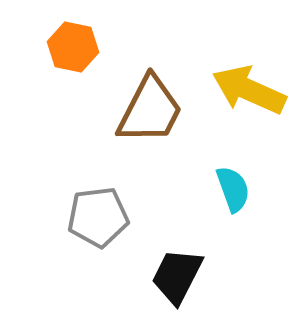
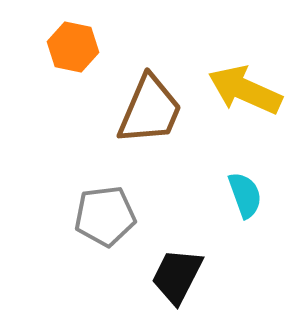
yellow arrow: moved 4 px left
brown trapezoid: rotated 4 degrees counterclockwise
cyan semicircle: moved 12 px right, 6 px down
gray pentagon: moved 7 px right, 1 px up
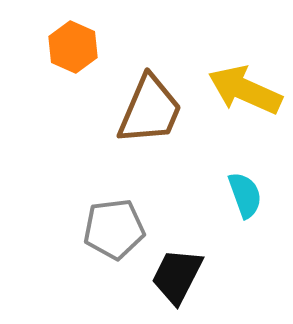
orange hexagon: rotated 12 degrees clockwise
gray pentagon: moved 9 px right, 13 px down
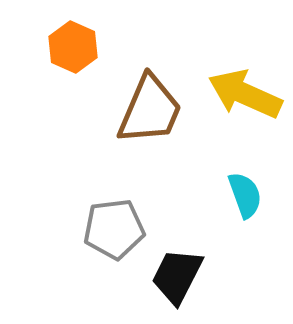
yellow arrow: moved 4 px down
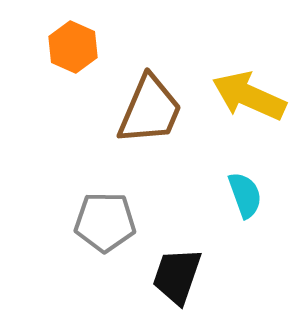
yellow arrow: moved 4 px right, 2 px down
gray pentagon: moved 9 px left, 7 px up; rotated 8 degrees clockwise
black trapezoid: rotated 8 degrees counterclockwise
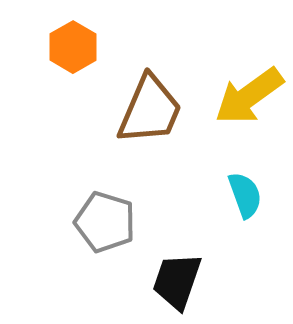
orange hexagon: rotated 6 degrees clockwise
yellow arrow: rotated 60 degrees counterclockwise
gray pentagon: rotated 16 degrees clockwise
black trapezoid: moved 5 px down
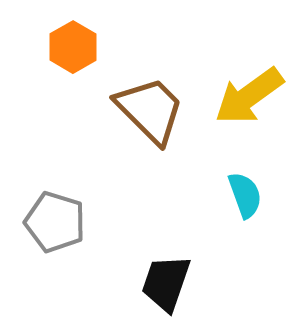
brown trapezoid: rotated 68 degrees counterclockwise
gray pentagon: moved 50 px left
black trapezoid: moved 11 px left, 2 px down
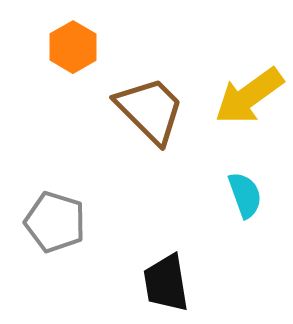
black trapezoid: rotated 28 degrees counterclockwise
